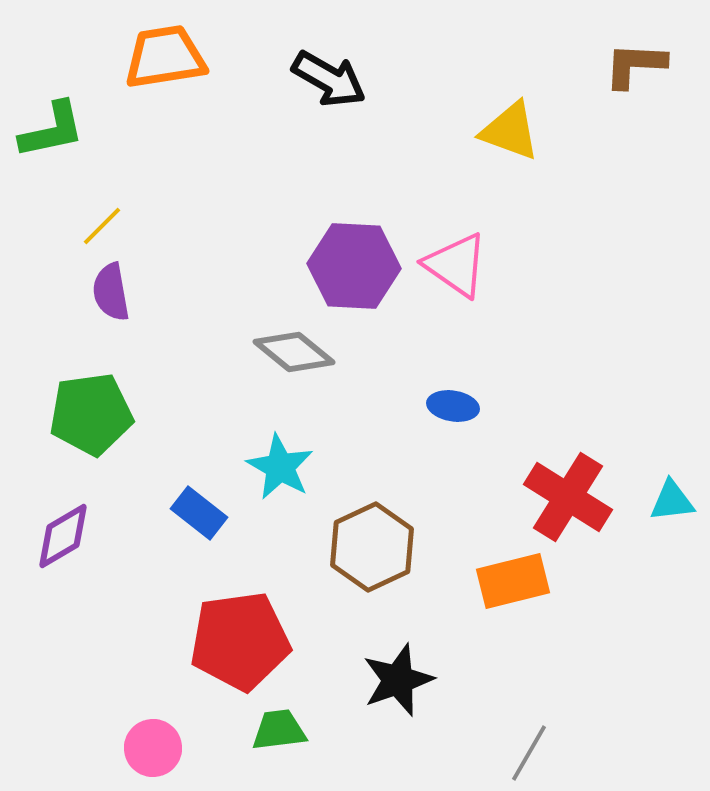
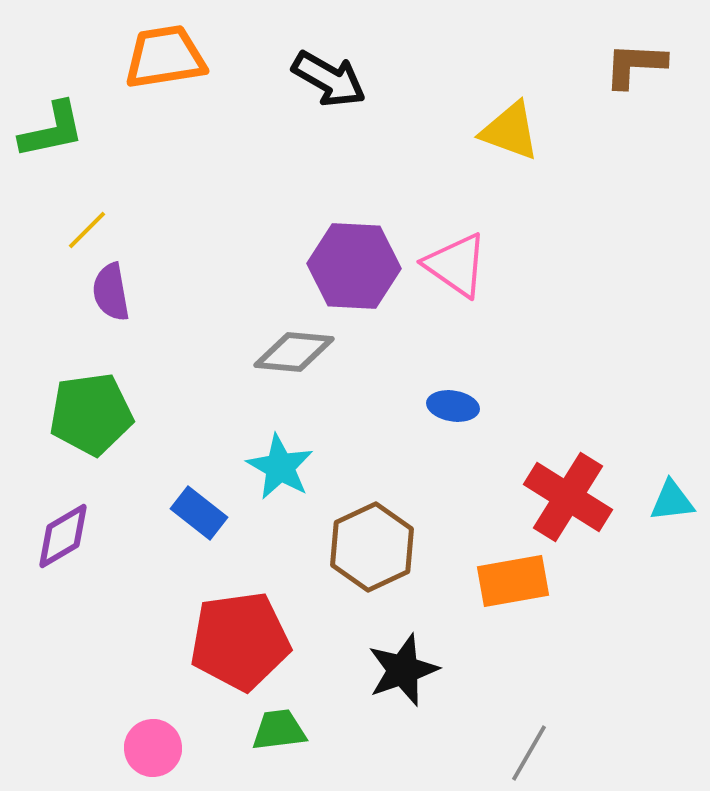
yellow line: moved 15 px left, 4 px down
gray diamond: rotated 34 degrees counterclockwise
orange rectangle: rotated 4 degrees clockwise
black star: moved 5 px right, 10 px up
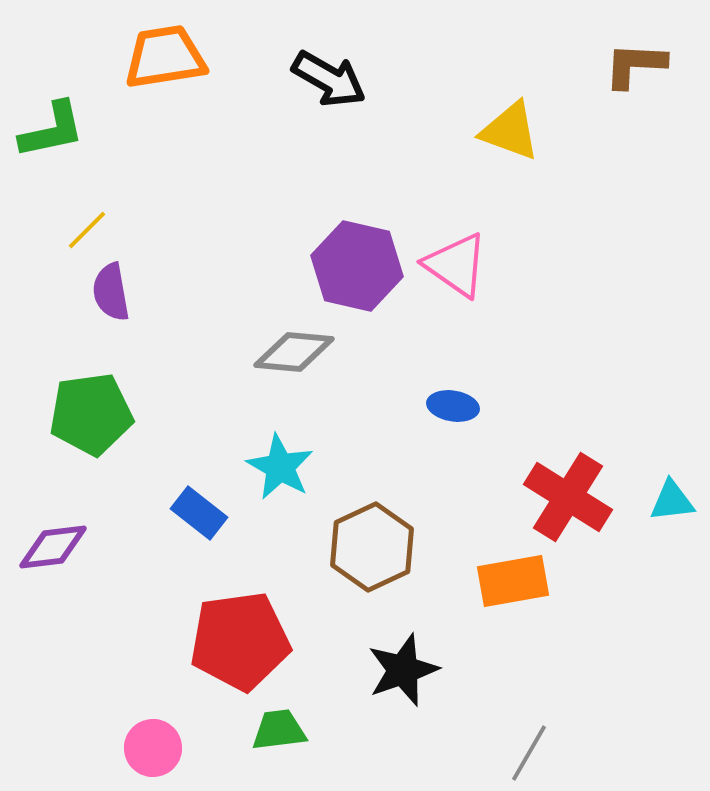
purple hexagon: moved 3 px right; rotated 10 degrees clockwise
purple diamond: moved 10 px left, 11 px down; rotated 24 degrees clockwise
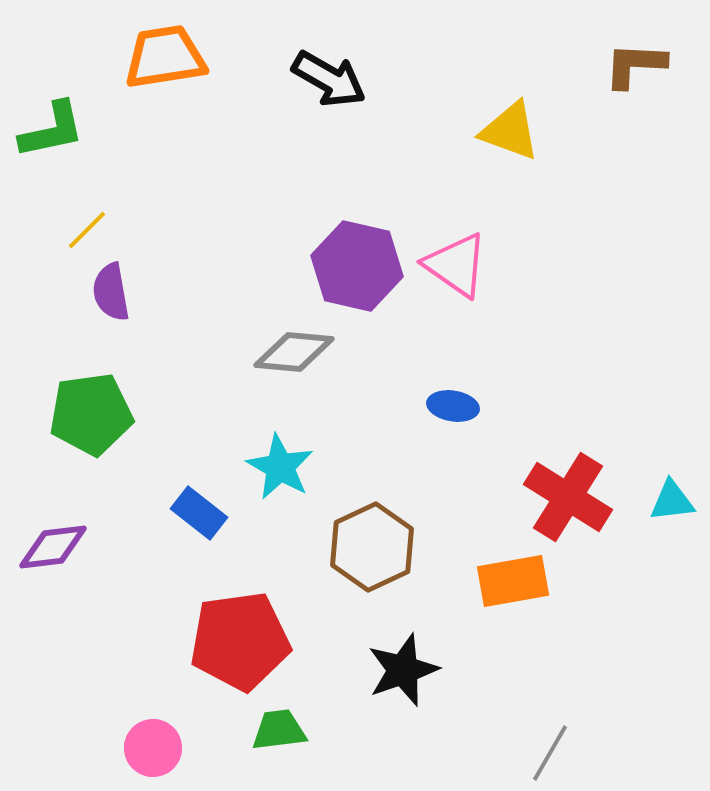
gray line: moved 21 px right
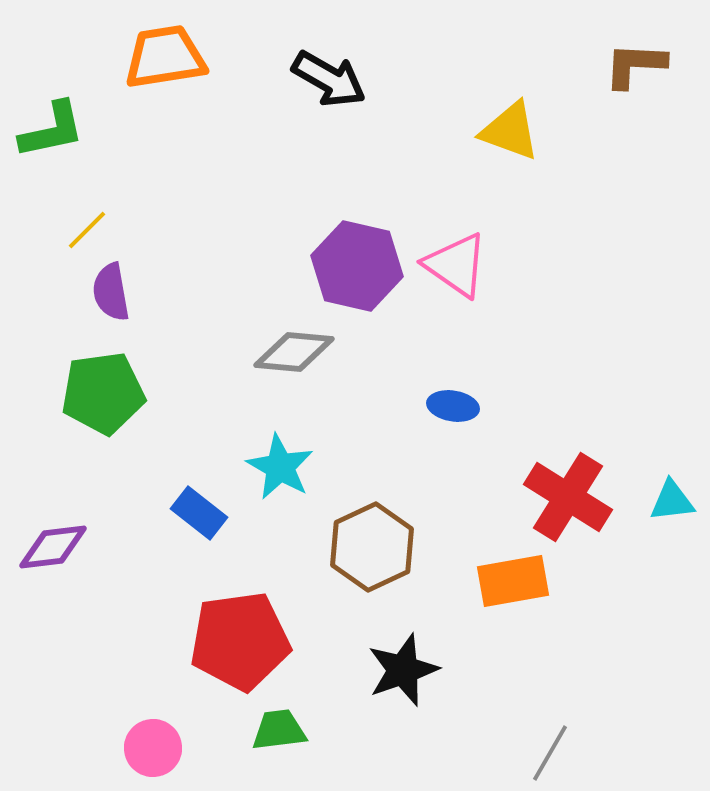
green pentagon: moved 12 px right, 21 px up
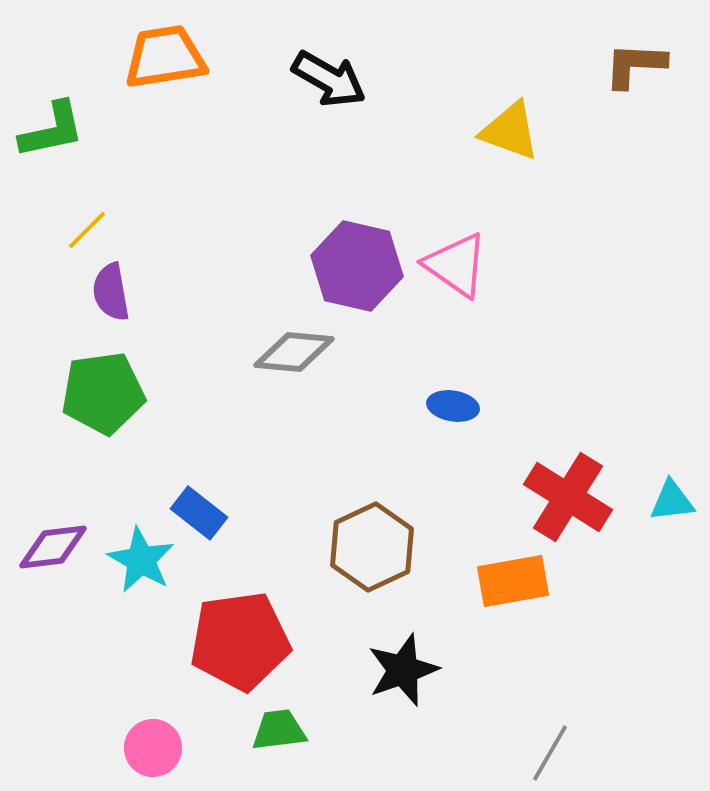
cyan star: moved 139 px left, 93 px down
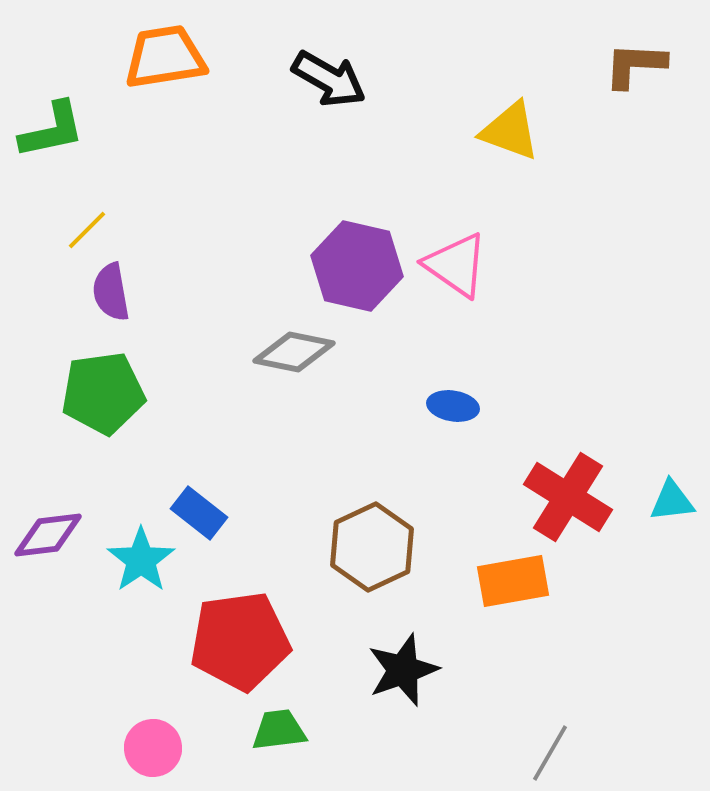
gray diamond: rotated 6 degrees clockwise
purple diamond: moved 5 px left, 12 px up
cyan star: rotated 8 degrees clockwise
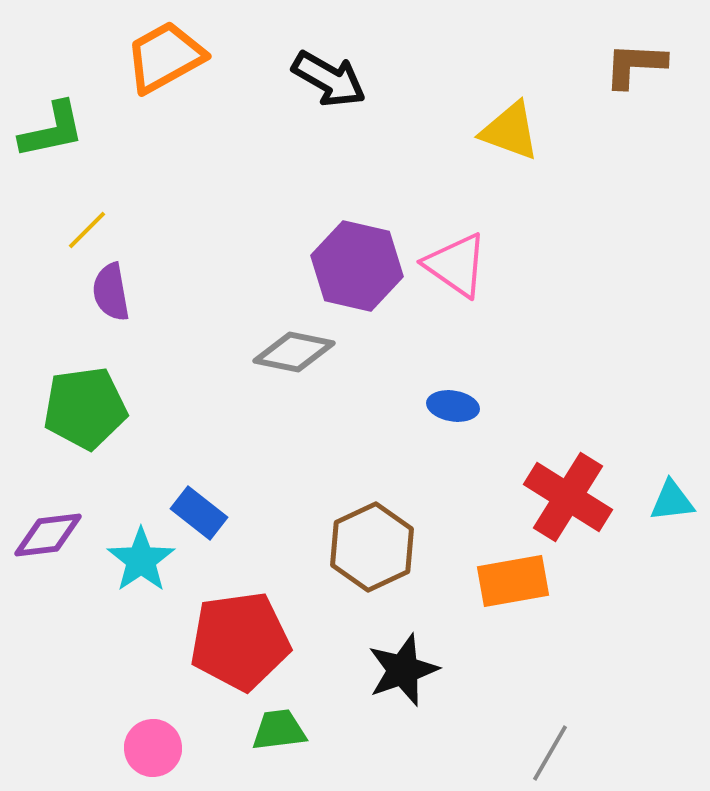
orange trapezoid: rotated 20 degrees counterclockwise
green pentagon: moved 18 px left, 15 px down
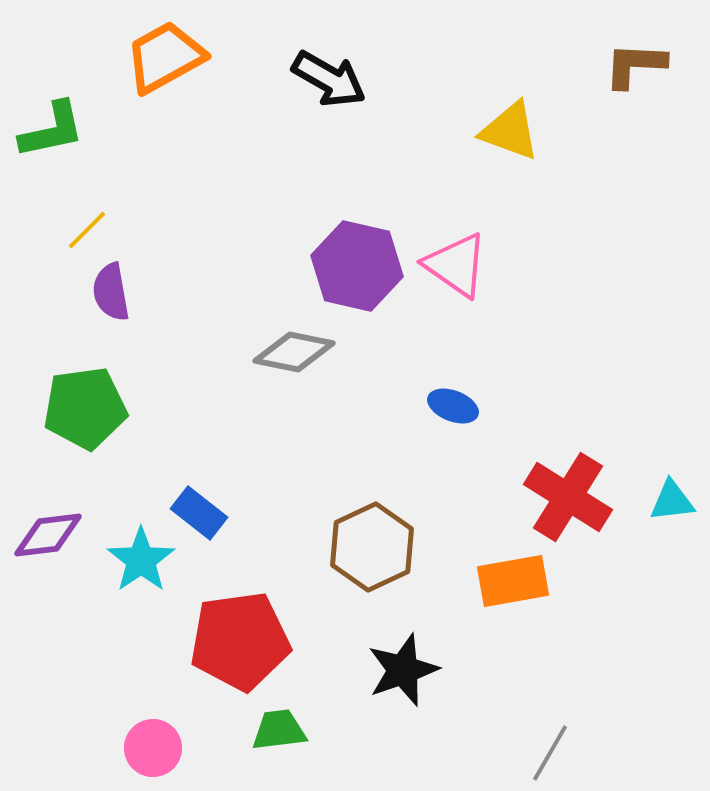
blue ellipse: rotated 12 degrees clockwise
